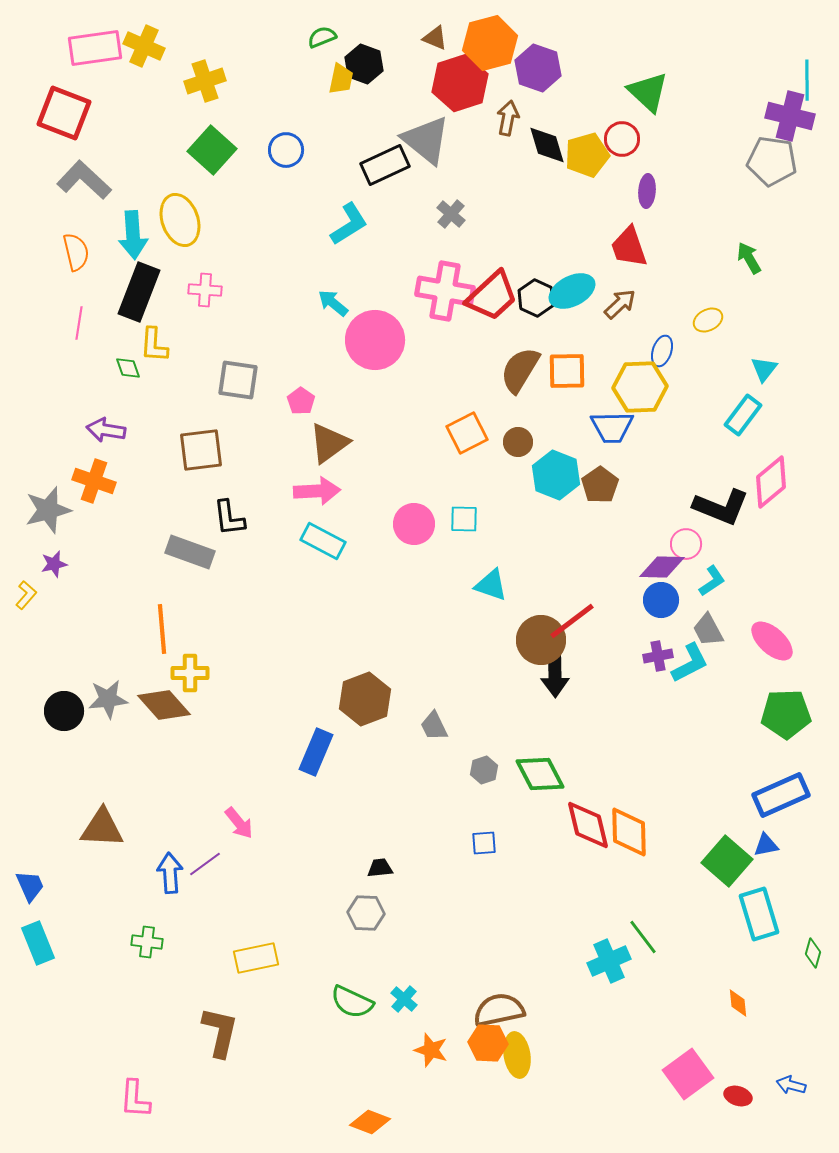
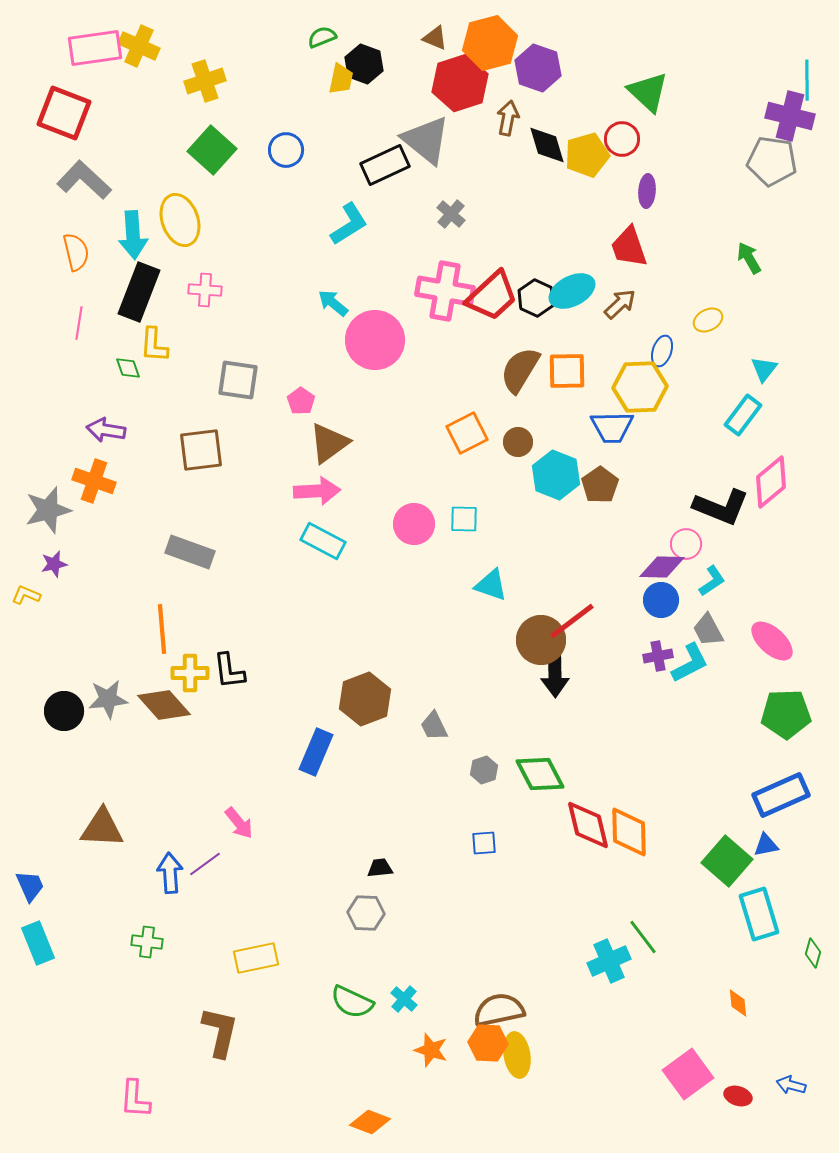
yellow cross at (144, 46): moved 5 px left
black L-shape at (229, 518): moved 153 px down
yellow L-shape at (26, 595): rotated 108 degrees counterclockwise
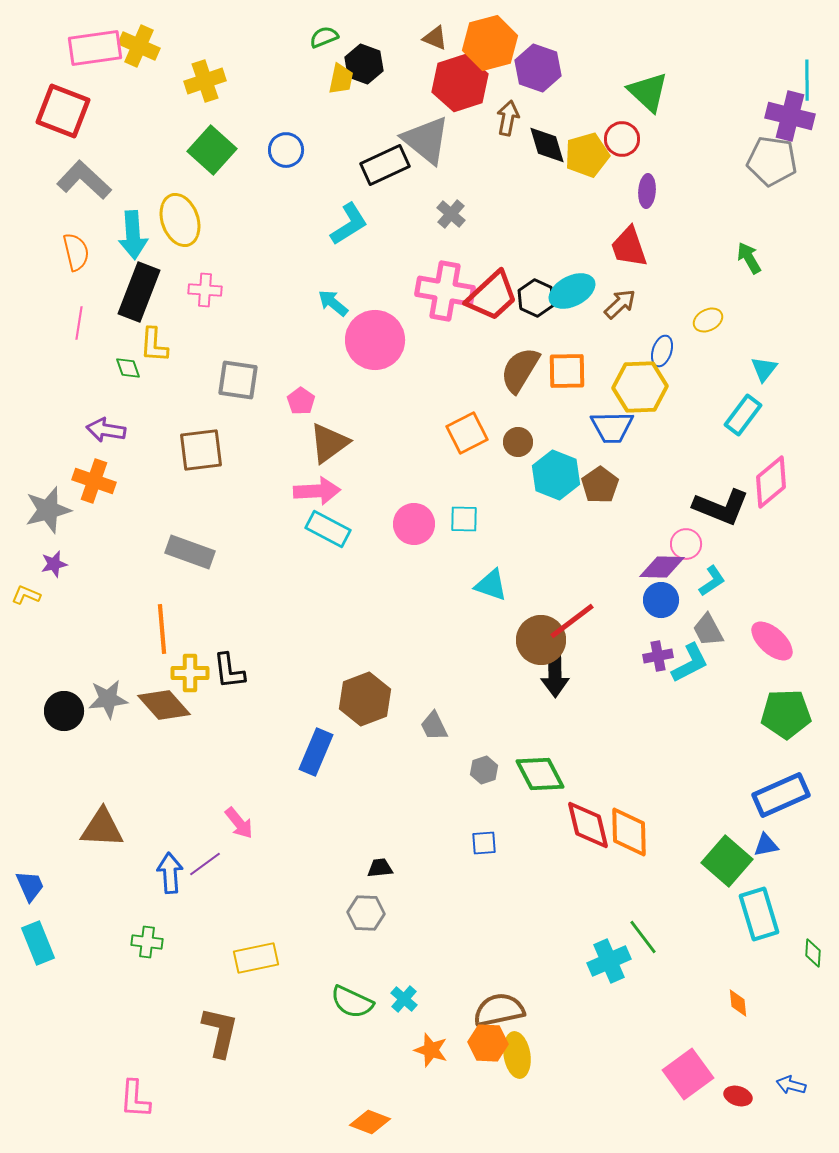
green semicircle at (322, 37): moved 2 px right
red square at (64, 113): moved 1 px left, 2 px up
cyan rectangle at (323, 541): moved 5 px right, 12 px up
green diamond at (813, 953): rotated 12 degrees counterclockwise
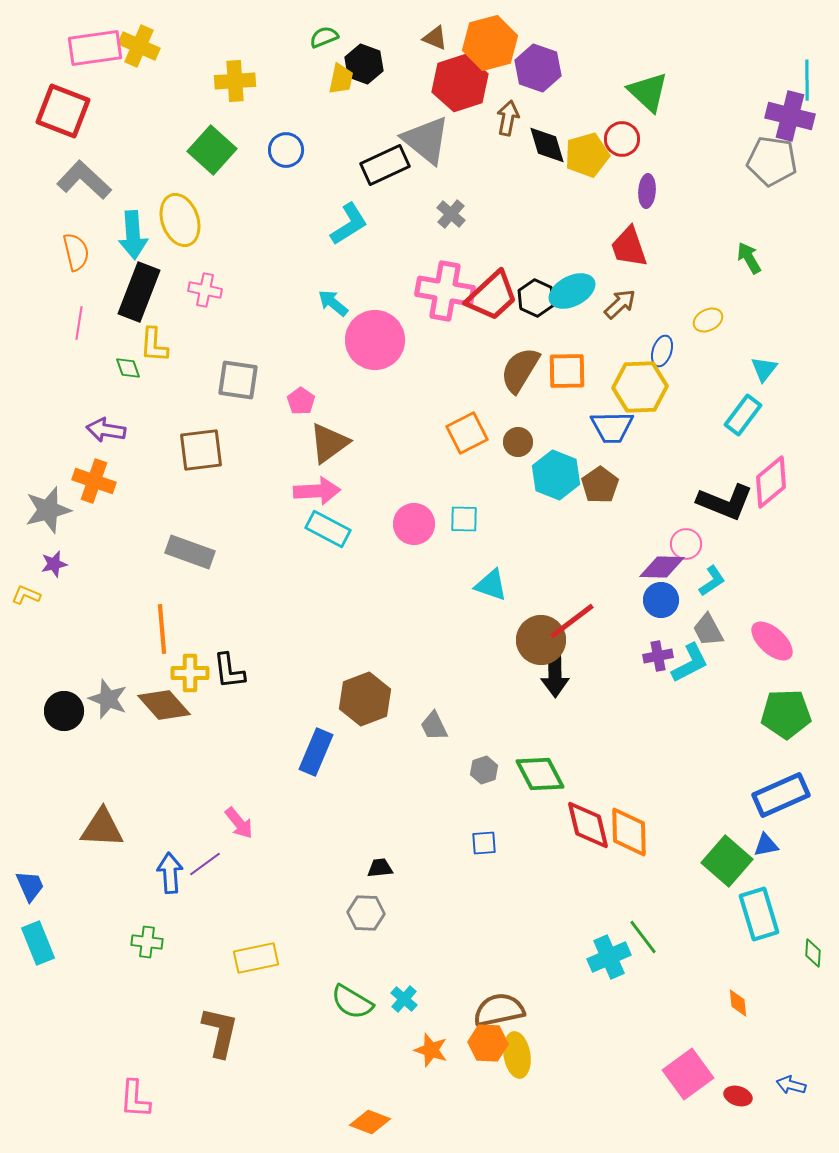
yellow cross at (205, 81): moved 30 px right; rotated 15 degrees clockwise
pink cross at (205, 290): rotated 8 degrees clockwise
black L-shape at (721, 507): moved 4 px right, 5 px up
gray star at (108, 699): rotated 27 degrees clockwise
cyan cross at (609, 961): moved 4 px up
green semicircle at (352, 1002): rotated 6 degrees clockwise
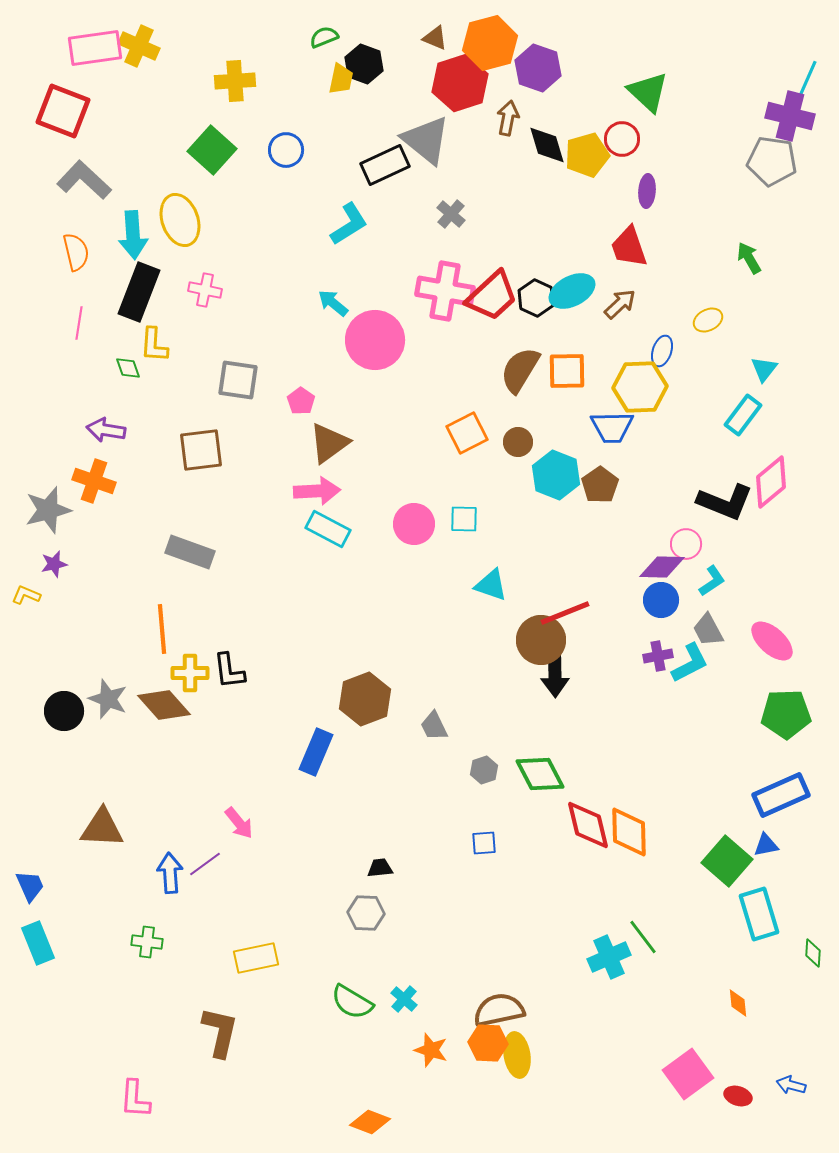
cyan line at (807, 80): rotated 24 degrees clockwise
red line at (572, 621): moved 7 px left, 8 px up; rotated 15 degrees clockwise
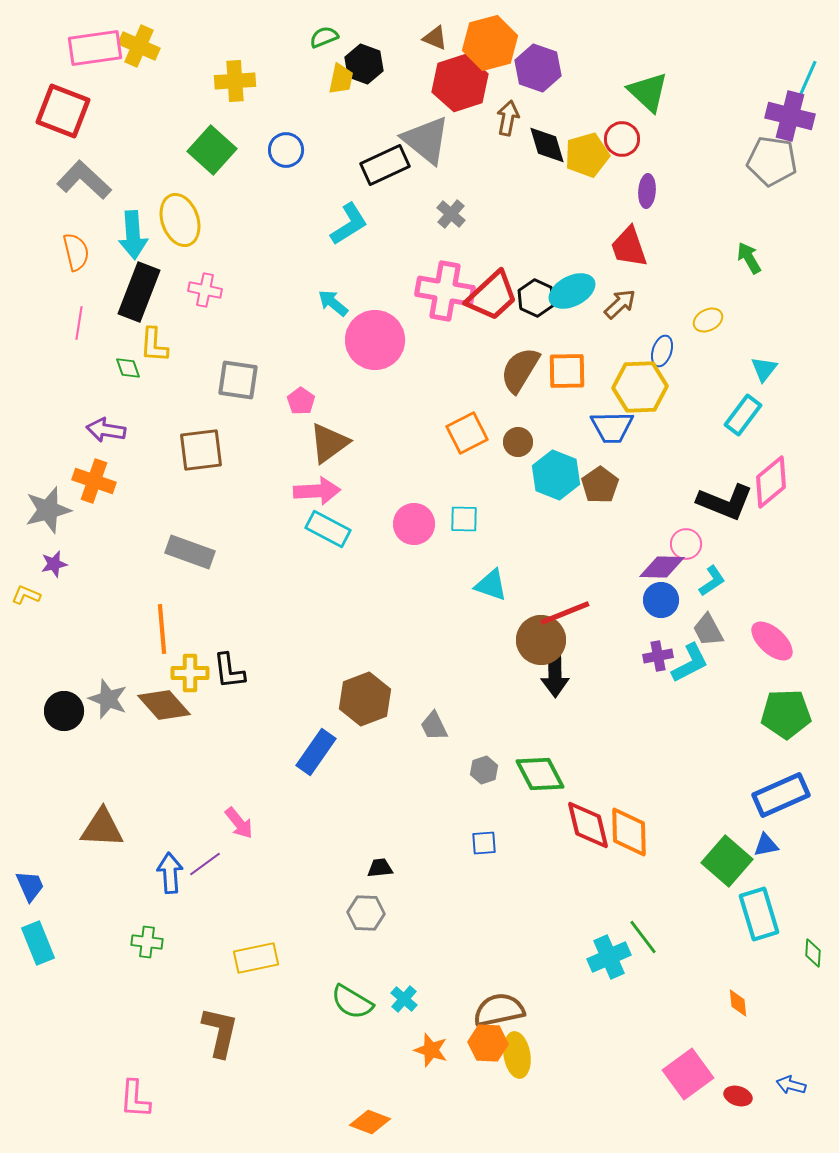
blue rectangle at (316, 752): rotated 12 degrees clockwise
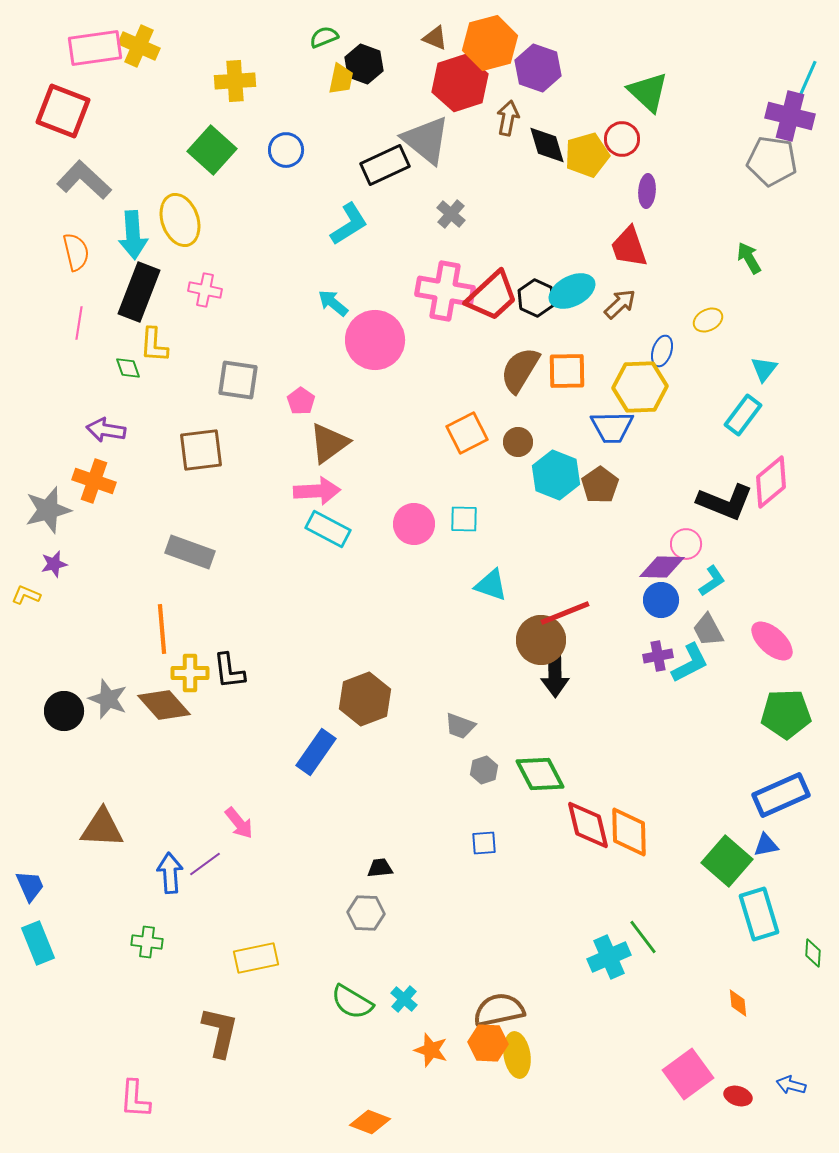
gray trapezoid at (434, 726): moved 26 px right; rotated 44 degrees counterclockwise
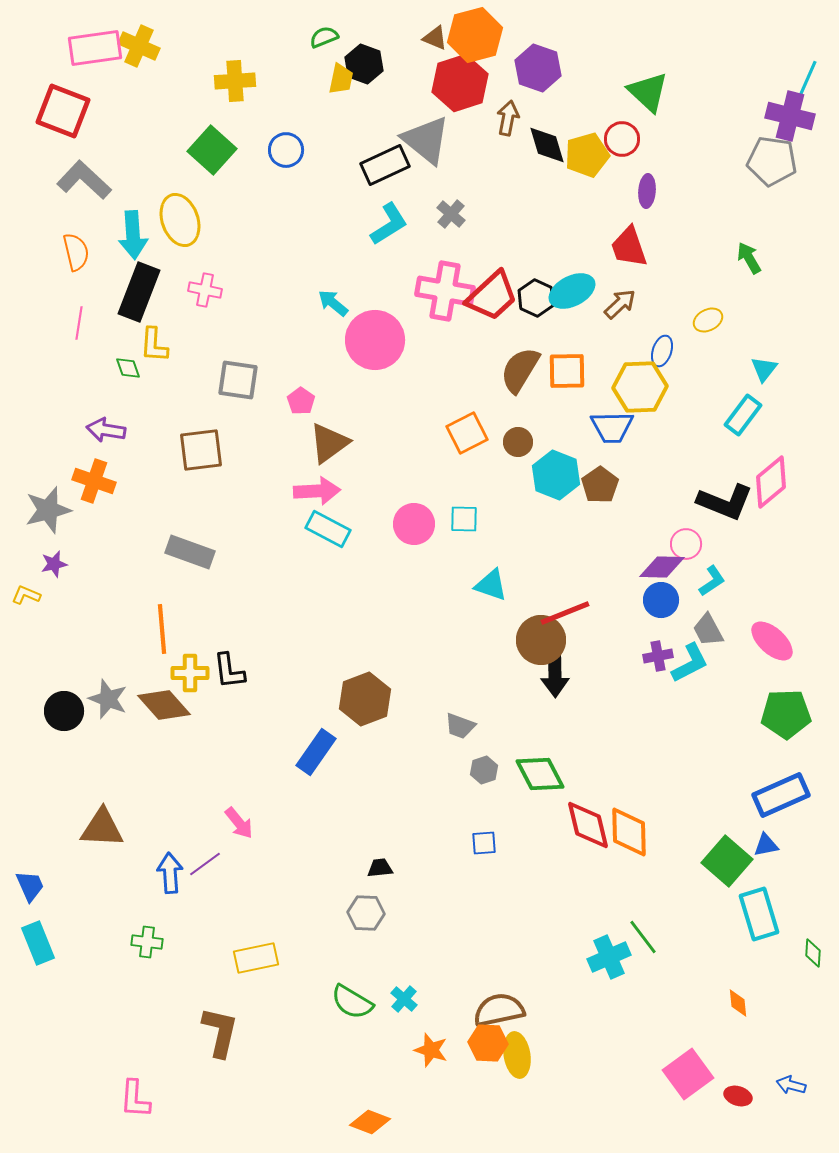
orange hexagon at (490, 43): moved 15 px left, 8 px up
cyan L-shape at (349, 224): moved 40 px right
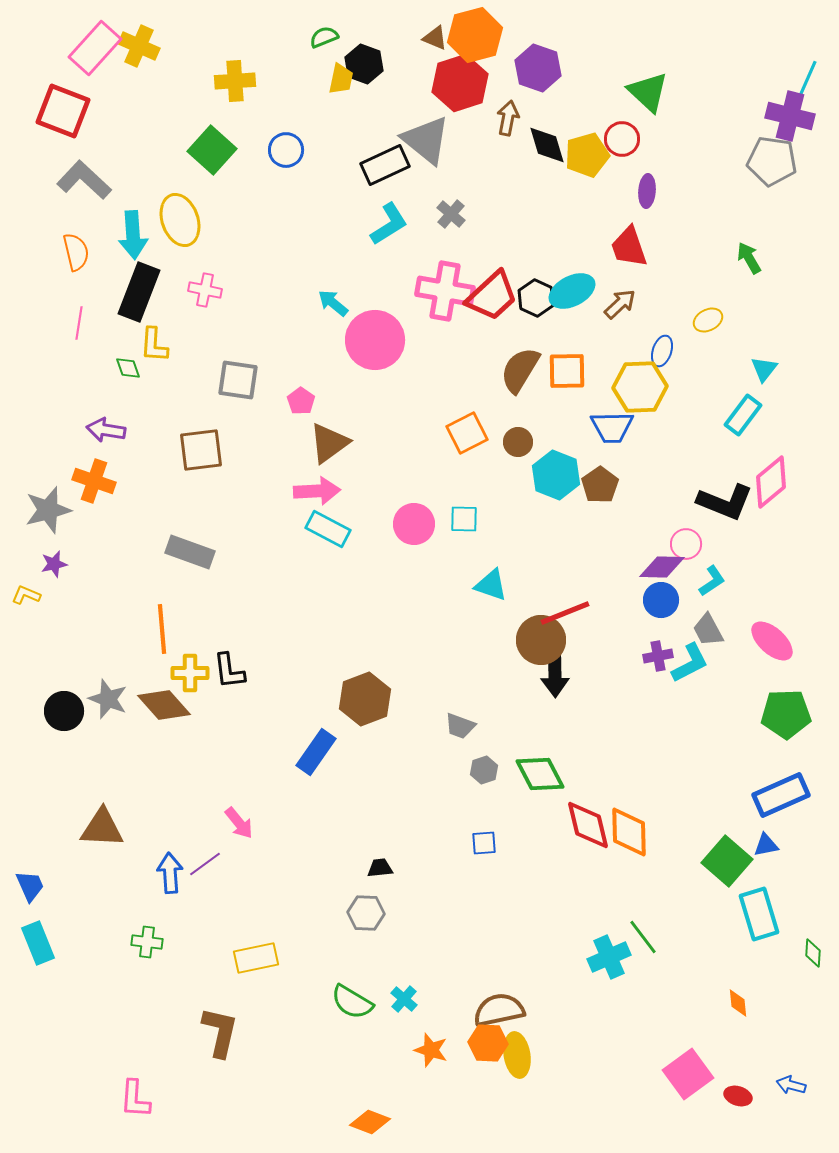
pink rectangle at (95, 48): rotated 40 degrees counterclockwise
